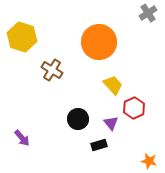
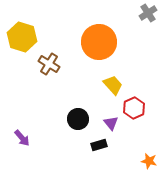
brown cross: moved 3 px left, 6 px up
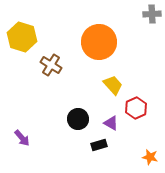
gray cross: moved 4 px right, 1 px down; rotated 30 degrees clockwise
brown cross: moved 2 px right, 1 px down
red hexagon: moved 2 px right
purple triangle: rotated 21 degrees counterclockwise
orange star: moved 1 px right, 4 px up
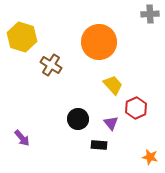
gray cross: moved 2 px left
purple triangle: rotated 21 degrees clockwise
black rectangle: rotated 21 degrees clockwise
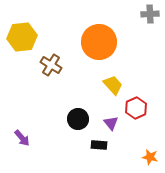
yellow hexagon: rotated 24 degrees counterclockwise
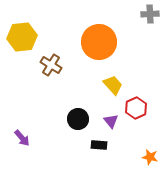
purple triangle: moved 2 px up
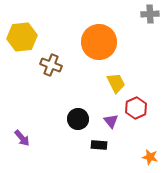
brown cross: rotated 10 degrees counterclockwise
yellow trapezoid: moved 3 px right, 2 px up; rotated 15 degrees clockwise
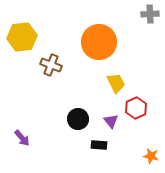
orange star: moved 1 px right, 1 px up
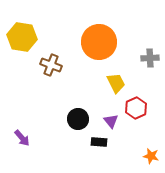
gray cross: moved 44 px down
yellow hexagon: rotated 16 degrees clockwise
black rectangle: moved 3 px up
